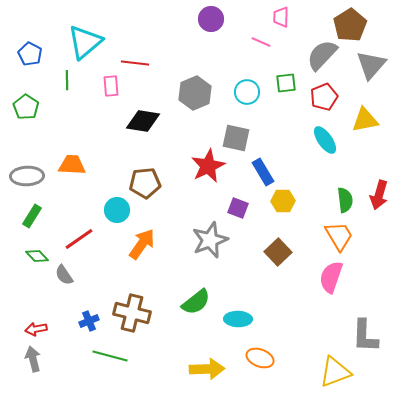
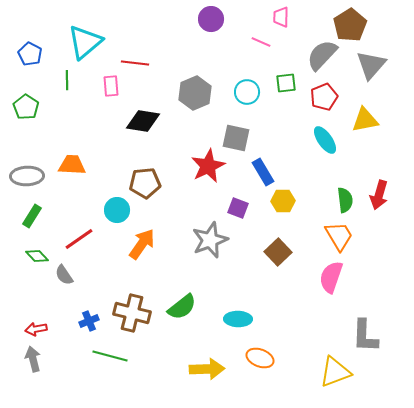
green semicircle at (196, 302): moved 14 px left, 5 px down
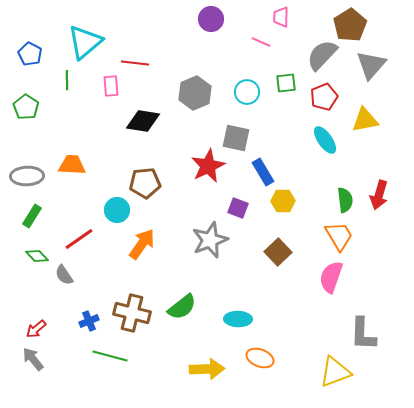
red arrow at (36, 329): rotated 30 degrees counterclockwise
gray L-shape at (365, 336): moved 2 px left, 2 px up
gray arrow at (33, 359): rotated 25 degrees counterclockwise
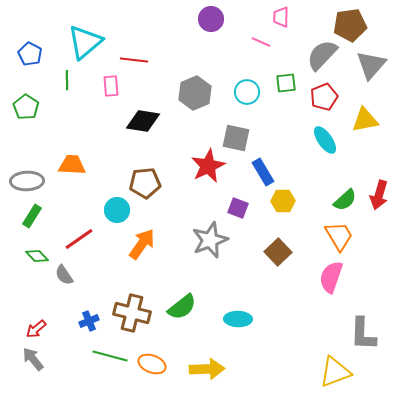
brown pentagon at (350, 25): rotated 24 degrees clockwise
red line at (135, 63): moved 1 px left, 3 px up
gray ellipse at (27, 176): moved 5 px down
green semicircle at (345, 200): rotated 55 degrees clockwise
orange ellipse at (260, 358): moved 108 px left, 6 px down
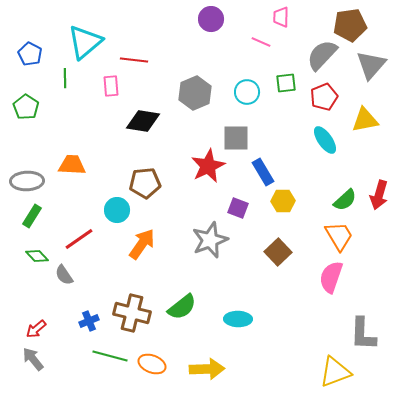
green line at (67, 80): moved 2 px left, 2 px up
gray square at (236, 138): rotated 12 degrees counterclockwise
